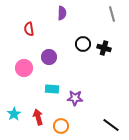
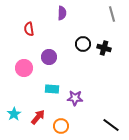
red arrow: rotated 56 degrees clockwise
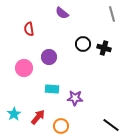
purple semicircle: rotated 128 degrees clockwise
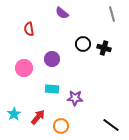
purple circle: moved 3 px right, 2 px down
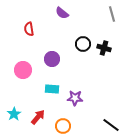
pink circle: moved 1 px left, 2 px down
orange circle: moved 2 px right
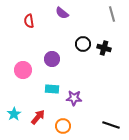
red semicircle: moved 8 px up
purple star: moved 1 px left
black line: rotated 18 degrees counterclockwise
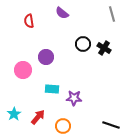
black cross: rotated 16 degrees clockwise
purple circle: moved 6 px left, 2 px up
